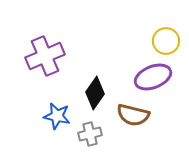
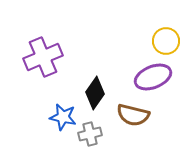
purple cross: moved 2 px left, 1 px down
blue star: moved 6 px right, 1 px down
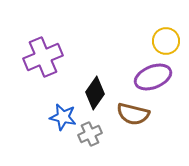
brown semicircle: moved 1 px up
gray cross: rotated 10 degrees counterclockwise
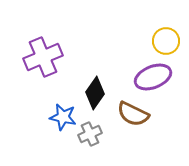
brown semicircle: rotated 12 degrees clockwise
